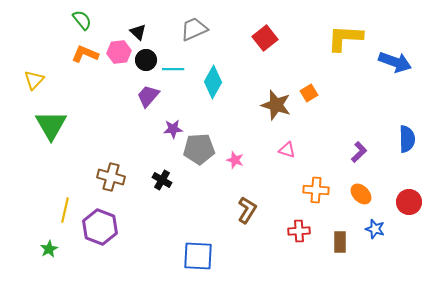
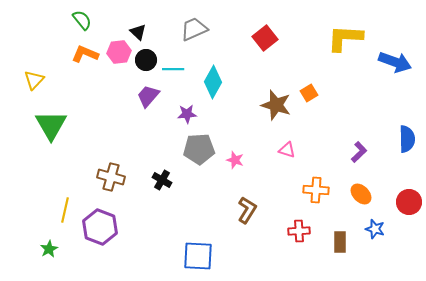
purple star: moved 14 px right, 15 px up
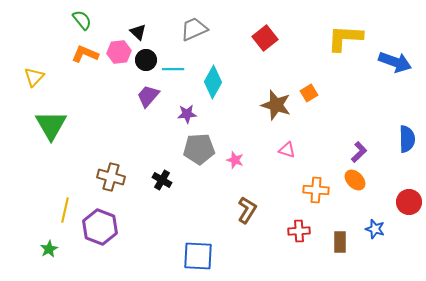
yellow triangle: moved 3 px up
orange ellipse: moved 6 px left, 14 px up
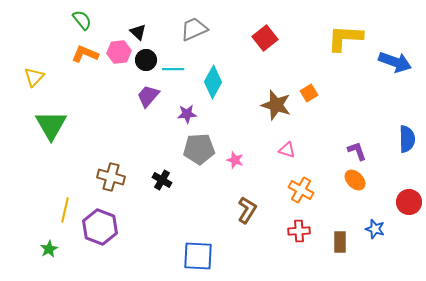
purple L-shape: moved 2 px left, 1 px up; rotated 65 degrees counterclockwise
orange cross: moved 15 px left; rotated 25 degrees clockwise
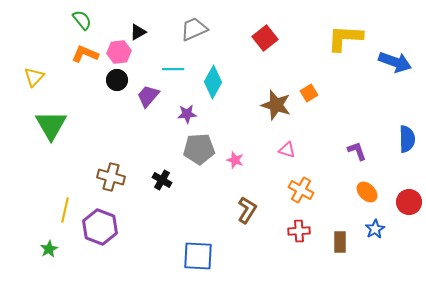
black triangle: rotated 48 degrees clockwise
black circle: moved 29 px left, 20 px down
orange ellipse: moved 12 px right, 12 px down
blue star: rotated 24 degrees clockwise
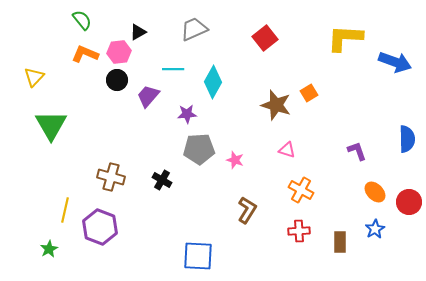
orange ellipse: moved 8 px right
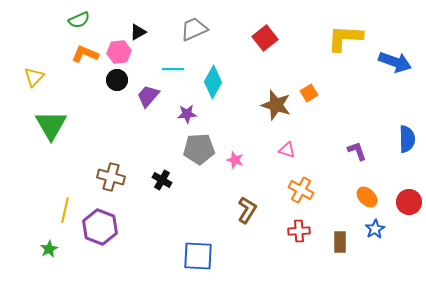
green semicircle: moved 3 px left; rotated 105 degrees clockwise
orange ellipse: moved 8 px left, 5 px down
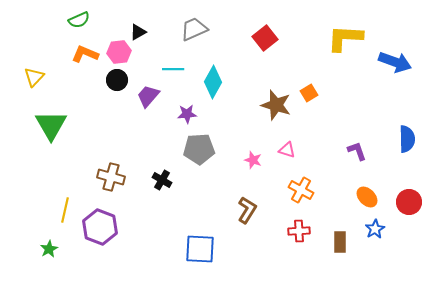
pink star: moved 18 px right
blue square: moved 2 px right, 7 px up
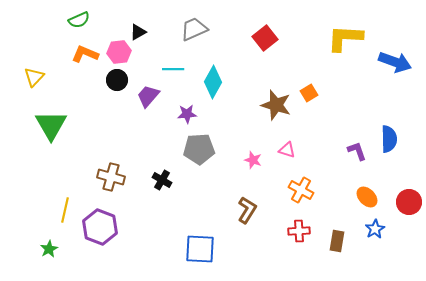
blue semicircle: moved 18 px left
brown rectangle: moved 3 px left, 1 px up; rotated 10 degrees clockwise
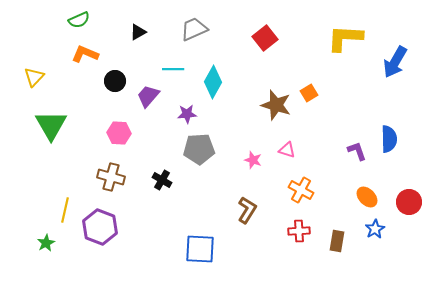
pink hexagon: moved 81 px down; rotated 10 degrees clockwise
blue arrow: rotated 100 degrees clockwise
black circle: moved 2 px left, 1 px down
green star: moved 3 px left, 6 px up
